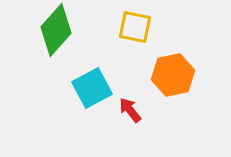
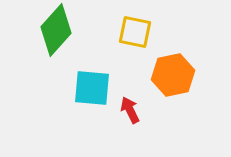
yellow square: moved 5 px down
cyan square: rotated 33 degrees clockwise
red arrow: rotated 12 degrees clockwise
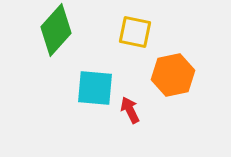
cyan square: moved 3 px right
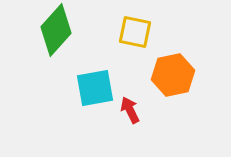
cyan square: rotated 15 degrees counterclockwise
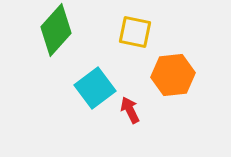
orange hexagon: rotated 6 degrees clockwise
cyan square: rotated 27 degrees counterclockwise
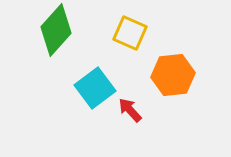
yellow square: moved 5 px left, 1 px down; rotated 12 degrees clockwise
red arrow: rotated 16 degrees counterclockwise
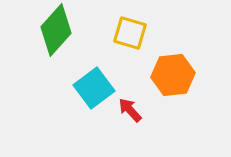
yellow square: rotated 8 degrees counterclockwise
cyan square: moved 1 px left
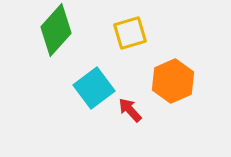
yellow square: rotated 32 degrees counterclockwise
orange hexagon: moved 6 px down; rotated 18 degrees counterclockwise
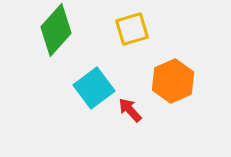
yellow square: moved 2 px right, 4 px up
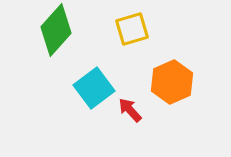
orange hexagon: moved 1 px left, 1 px down
